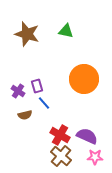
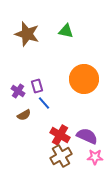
brown semicircle: moved 1 px left; rotated 16 degrees counterclockwise
brown cross: rotated 20 degrees clockwise
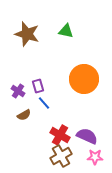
purple rectangle: moved 1 px right
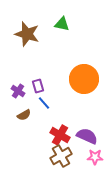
green triangle: moved 4 px left, 7 px up
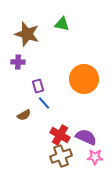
purple cross: moved 29 px up; rotated 32 degrees counterclockwise
purple semicircle: moved 1 px left, 1 px down
brown cross: rotated 10 degrees clockwise
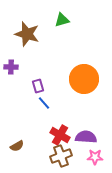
green triangle: moved 4 px up; rotated 28 degrees counterclockwise
purple cross: moved 7 px left, 5 px down
brown semicircle: moved 7 px left, 31 px down
purple semicircle: rotated 20 degrees counterclockwise
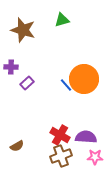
brown star: moved 4 px left, 4 px up
purple rectangle: moved 11 px left, 3 px up; rotated 64 degrees clockwise
blue line: moved 22 px right, 18 px up
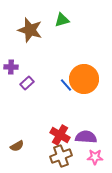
brown star: moved 7 px right
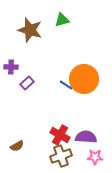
blue line: rotated 16 degrees counterclockwise
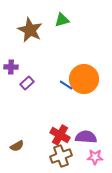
brown star: rotated 10 degrees clockwise
